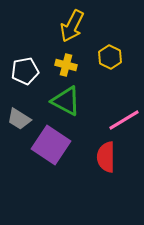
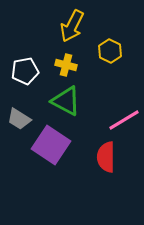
yellow hexagon: moved 6 px up
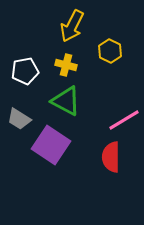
red semicircle: moved 5 px right
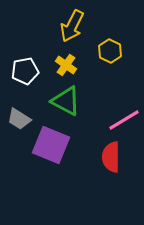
yellow cross: rotated 20 degrees clockwise
purple square: rotated 12 degrees counterclockwise
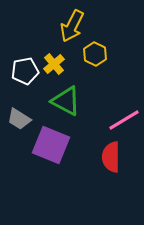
yellow hexagon: moved 15 px left, 3 px down
yellow cross: moved 12 px left, 1 px up; rotated 15 degrees clockwise
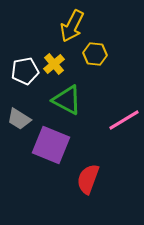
yellow hexagon: rotated 20 degrees counterclockwise
green triangle: moved 1 px right, 1 px up
red semicircle: moved 23 px left, 22 px down; rotated 20 degrees clockwise
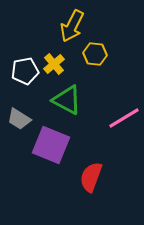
pink line: moved 2 px up
red semicircle: moved 3 px right, 2 px up
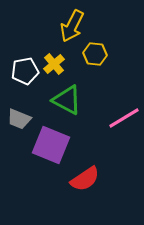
gray trapezoid: rotated 10 degrees counterclockwise
red semicircle: moved 6 px left, 2 px down; rotated 144 degrees counterclockwise
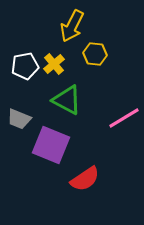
white pentagon: moved 5 px up
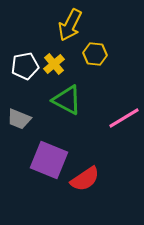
yellow arrow: moved 2 px left, 1 px up
purple square: moved 2 px left, 15 px down
